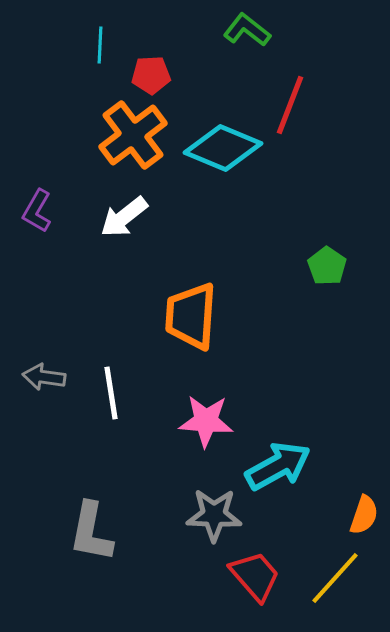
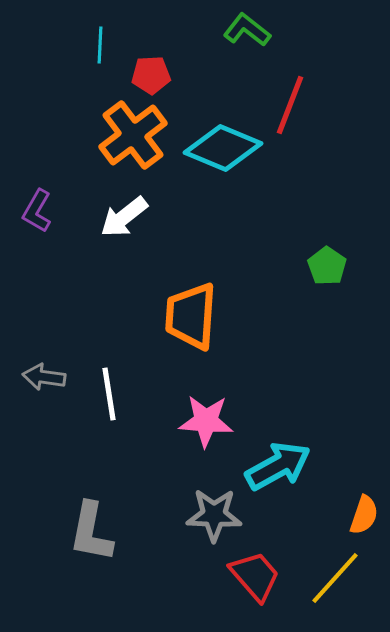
white line: moved 2 px left, 1 px down
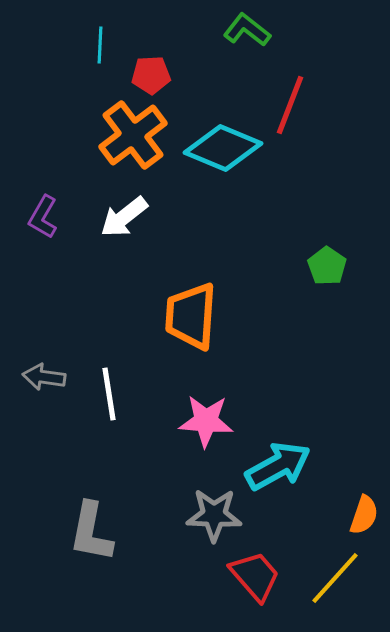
purple L-shape: moved 6 px right, 6 px down
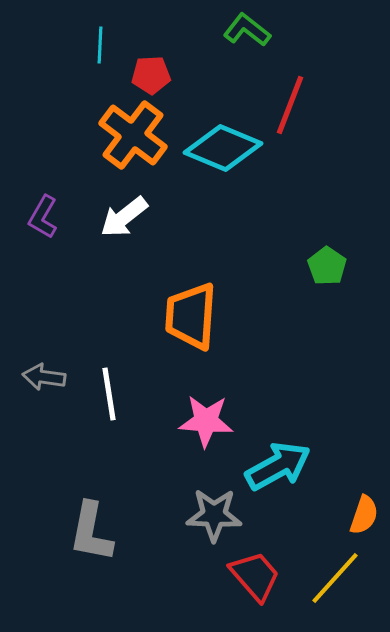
orange cross: rotated 16 degrees counterclockwise
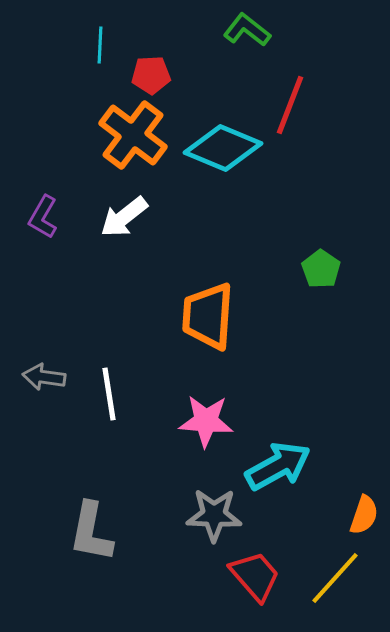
green pentagon: moved 6 px left, 3 px down
orange trapezoid: moved 17 px right
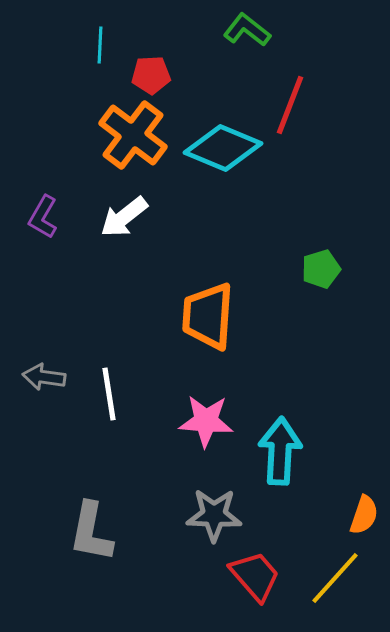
green pentagon: rotated 21 degrees clockwise
cyan arrow: moved 2 px right, 15 px up; rotated 58 degrees counterclockwise
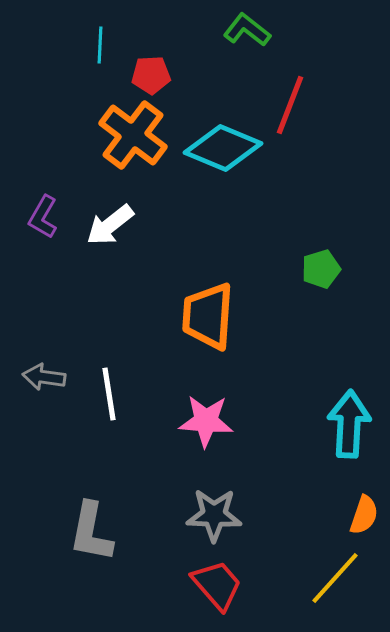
white arrow: moved 14 px left, 8 px down
cyan arrow: moved 69 px right, 27 px up
red trapezoid: moved 38 px left, 9 px down
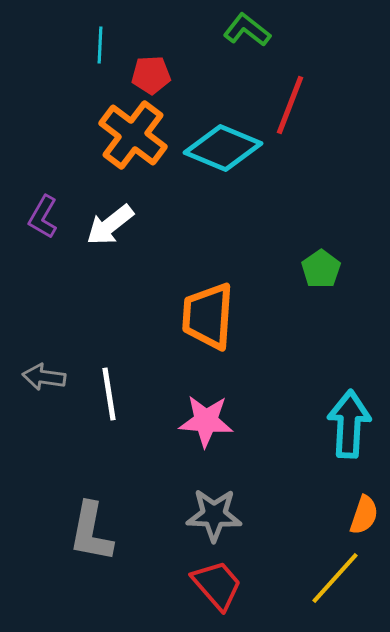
green pentagon: rotated 18 degrees counterclockwise
